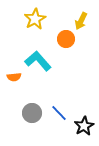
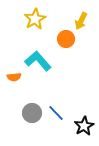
blue line: moved 3 px left
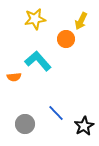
yellow star: rotated 20 degrees clockwise
gray circle: moved 7 px left, 11 px down
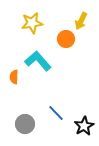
yellow star: moved 3 px left, 4 px down
orange semicircle: rotated 96 degrees clockwise
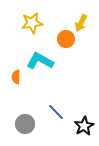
yellow arrow: moved 2 px down
cyan L-shape: moved 2 px right; rotated 20 degrees counterclockwise
orange semicircle: moved 2 px right
blue line: moved 1 px up
